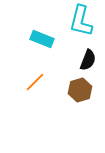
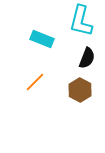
black semicircle: moved 1 px left, 2 px up
brown hexagon: rotated 15 degrees counterclockwise
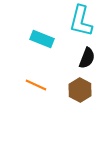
orange line: moved 1 px right, 3 px down; rotated 70 degrees clockwise
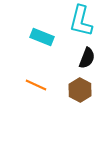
cyan rectangle: moved 2 px up
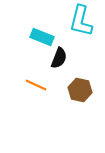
black semicircle: moved 28 px left
brown hexagon: rotated 15 degrees counterclockwise
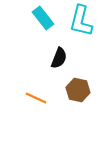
cyan rectangle: moved 1 px right, 19 px up; rotated 30 degrees clockwise
orange line: moved 13 px down
brown hexagon: moved 2 px left
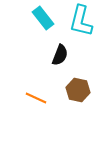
black semicircle: moved 1 px right, 3 px up
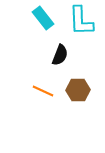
cyan L-shape: rotated 16 degrees counterclockwise
brown hexagon: rotated 15 degrees counterclockwise
orange line: moved 7 px right, 7 px up
